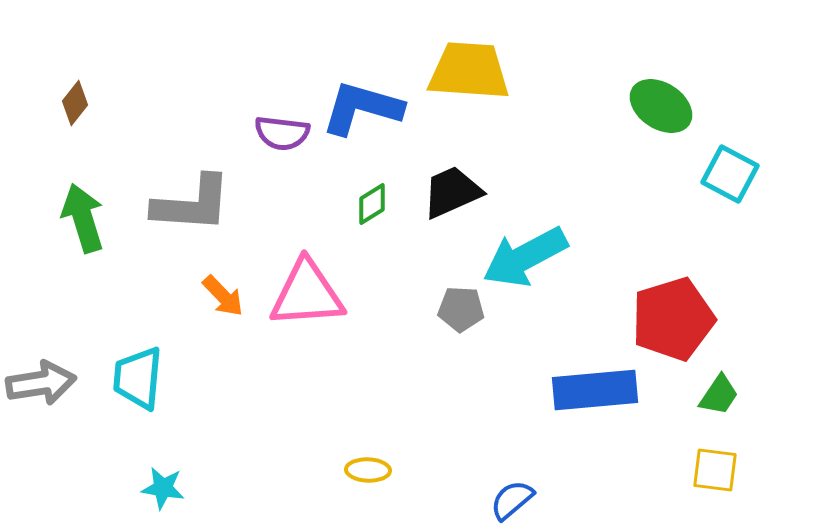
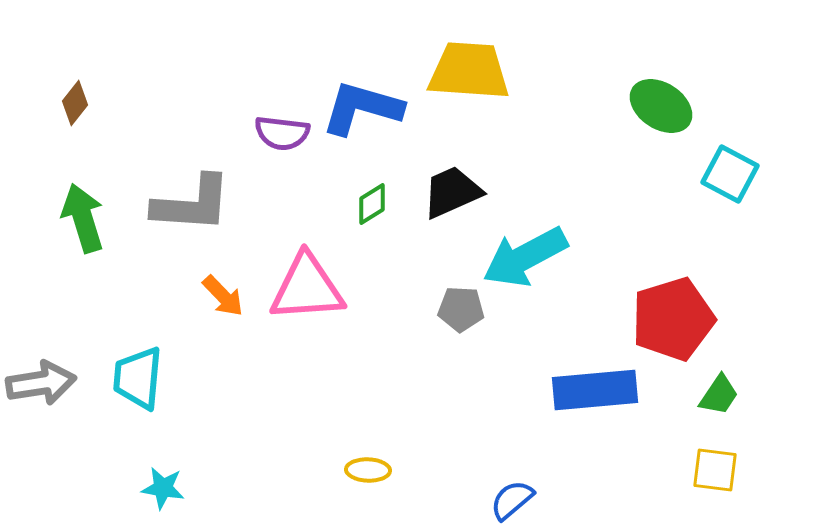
pink triangle: moved 6 px up
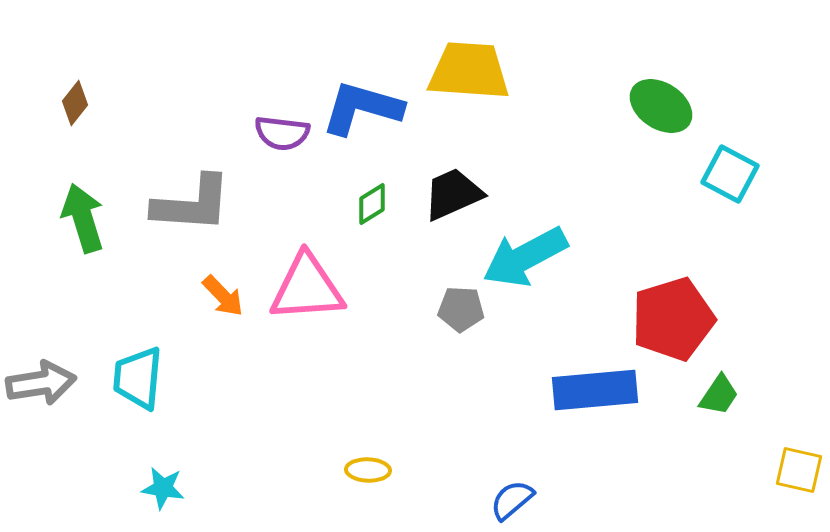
black trapezoid: moved 1 px right, 2 px down
yellow square: moved 84 px right; rotated 6 degrees clockwise
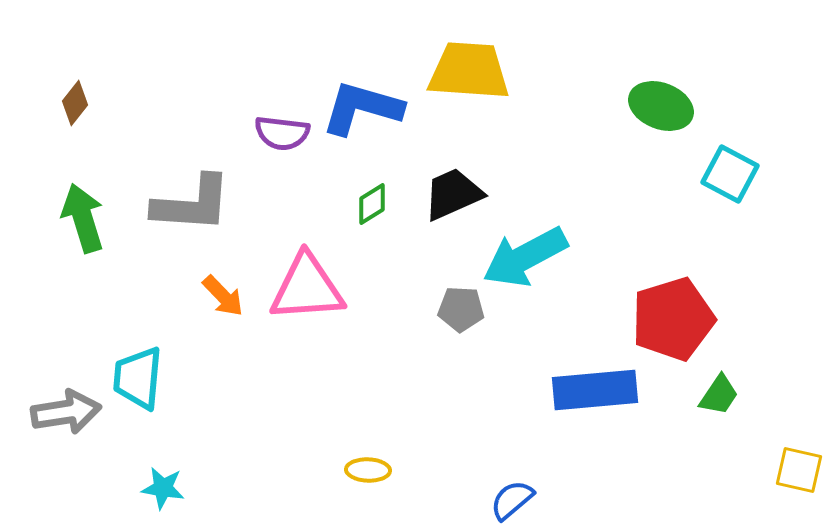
green ellipse: rotated 12 degrees counterclockwise
gray arrow: moved 25 px right, 29 px down
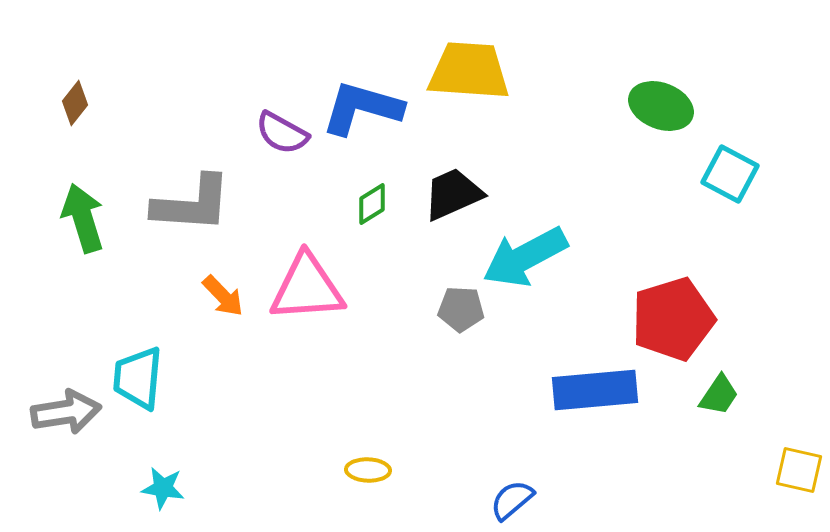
purple semicircle: rotated 22 degrees clockwise
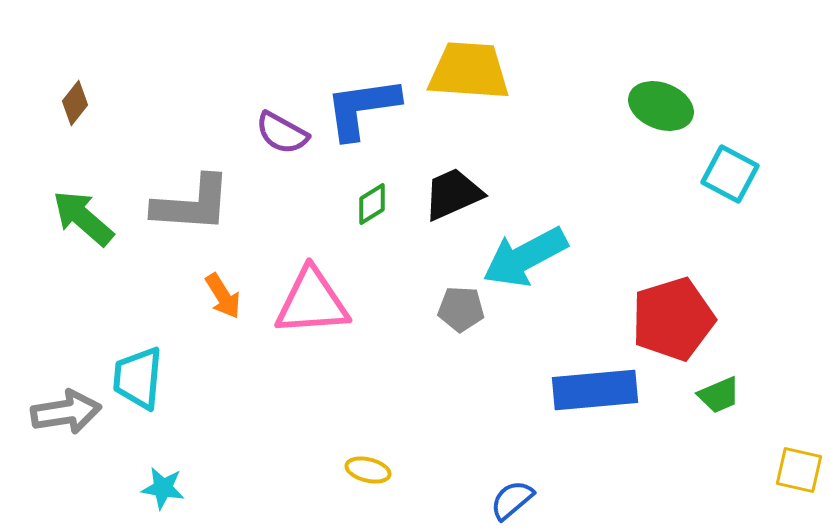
blue L-shape: rotated 24 degrees counterclockwise
green arrow: rotated 32 degrees counterclockwise
pink triangle: moved 5 px right, 14 px down
orange arrow: rotated 12 degrees clockwise
green trapezoid: rotated 33 degrees clockwise
yellow ellipse: rotated 12 degrees clockwise
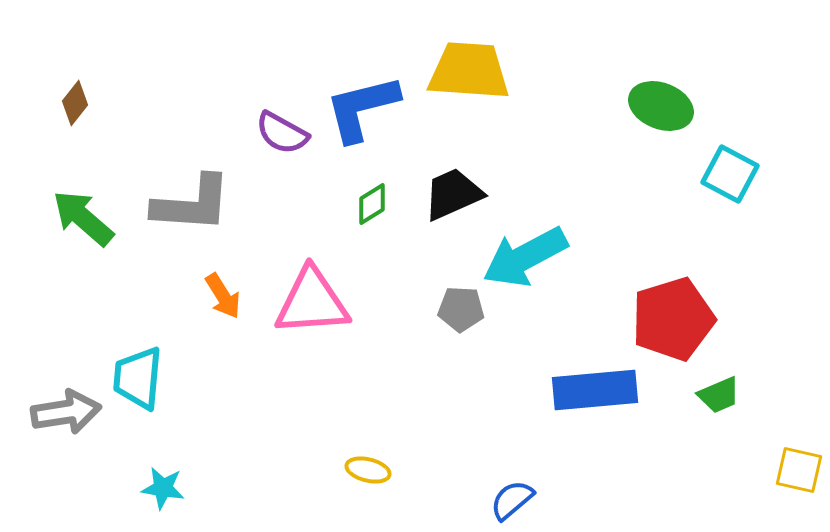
blue L-shape: rotated 6 degrees counterclockwise
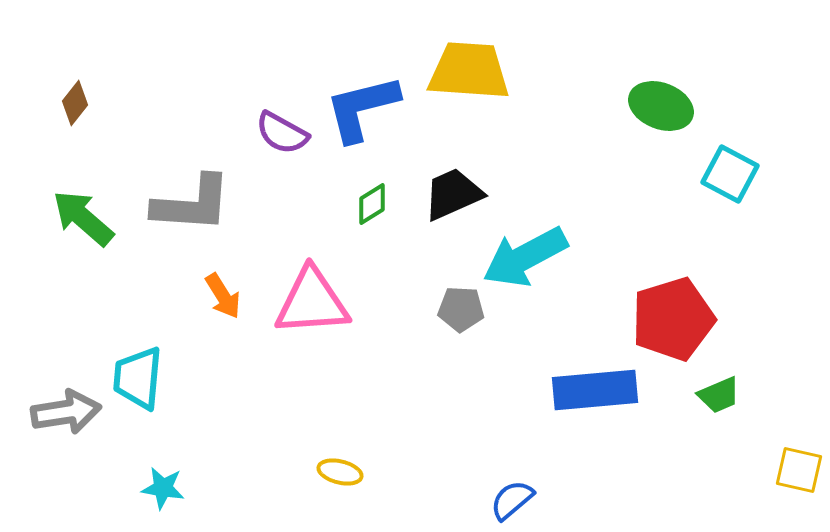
yellow ellipse: moved 28 px left, 2 px down
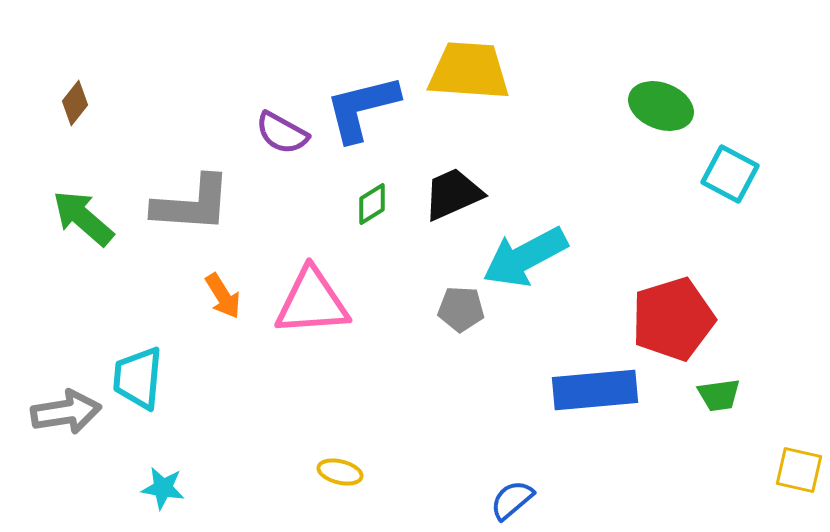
green trapezoid: rotated 15 degrees clockwise
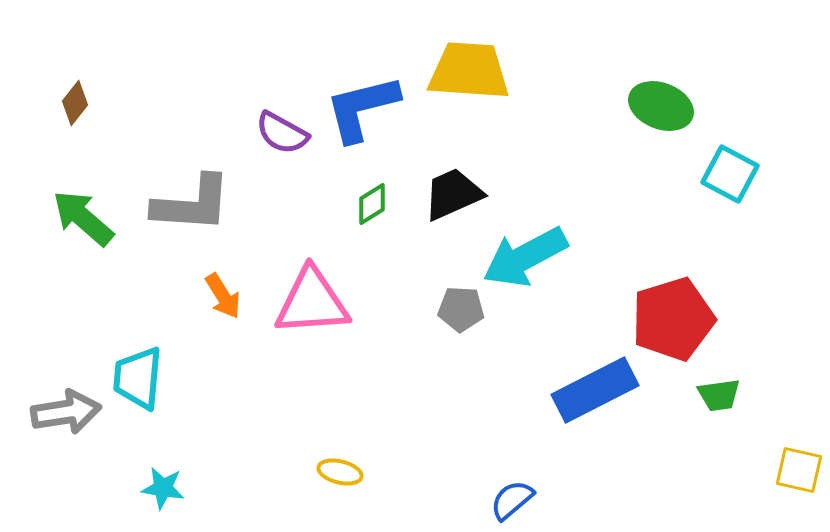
blue rectangle: rotated 22 degrees counterclockwise
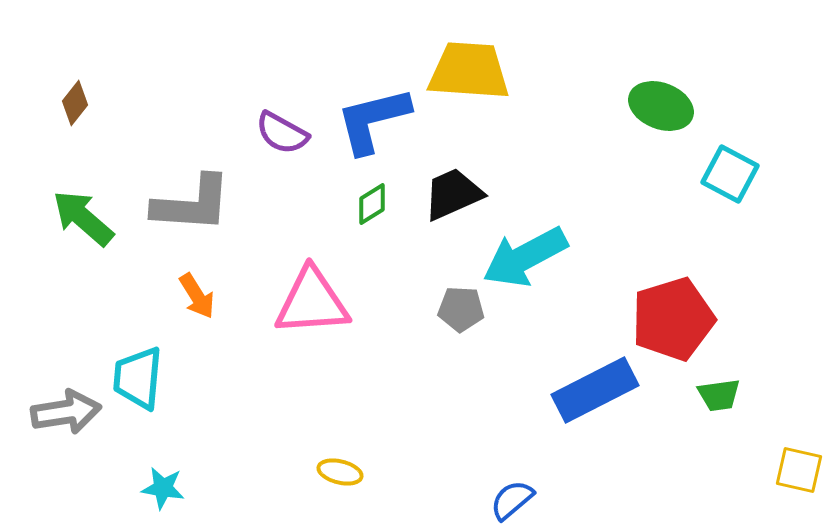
blue L-shape: moved 11 px right, 12 px down
orange arrow: moved 26 px left
